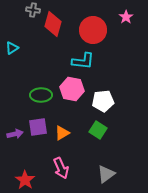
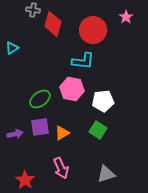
green ellipse: moved 1 px left, 4 px down; rotated 35 degrees counterclockwise
purple square: moved 2 px right
gray triangle: rotated 18 degrees clockwise
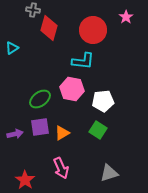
red diamond: moved 4 px left, 4 px down
gray triangle: moved 3 px right, 1 px up
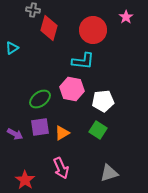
purple arrow: rotated 42 degrees clockwise
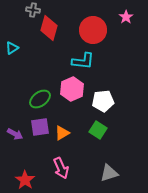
pink hexagon: rotated 25 degrees clockwise
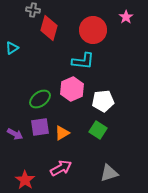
pink arrow: rotated 95 degrees counterclockwise
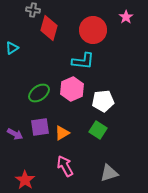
green ellipse: moved 1 px left, 6 px up
pink arrow: moved 4 px right, 2 px up; rotated 90 degrees counterclockwise
